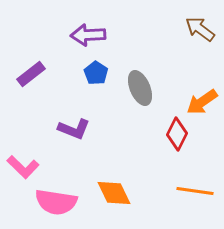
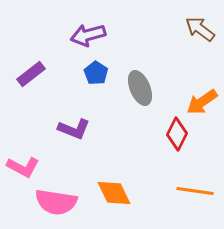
purple arrow: rotated 12 degrees counterclockwise
pink L-shape: rotated 16 degrees counterclockwise
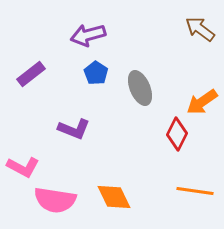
orange diamond: moved 4 px down
pink semicircle: moved 1 px left, 2 px up
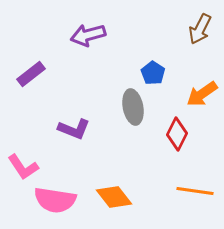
brown arrow: rotated 100 degrees counterclockwise
blue pentagon: moved 57 px right
gray ellipse: moved 7 px left, 19 px down; rotated 12 degrees clockwise
orange arrow: moved 8 px up
pink L-shape: rotated 28 degrees clockwise
orange diamond: rotated 12 degrees counterclockwise
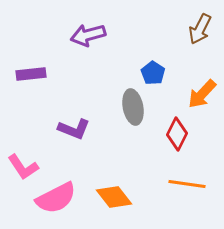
purple rectangle: rotated 32 degrees clockwise
orange arrow: rotated 12 degrees counterclockwise
orange line: moved 8 px left, 7 px up
pink semicircle: moved 1 px right, 2 px up; rotated 36 degrees counterclockwise
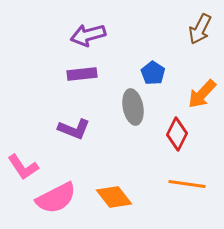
purple rectangle: moved 51 px right
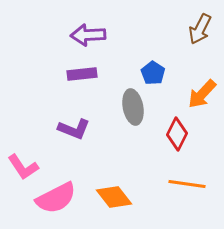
purple arrow: rotated 12 degrees clockwise
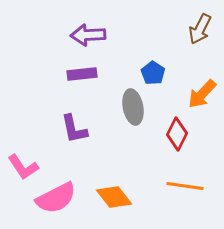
purple L-shape: rotated 56 degrees clockwise
orange line: moved 2 px left, 2 px down
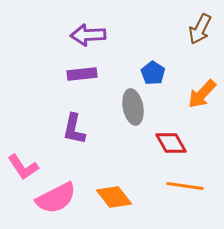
purple L-shape: rotated 24 degrees clockwise
red diamond: moved 6 px left, 9 px down; rotated 56 degrees counterclockwise
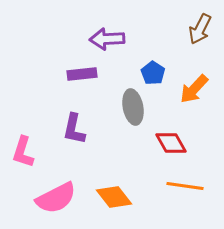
purple arrow: moved 19 px right, 4 px down
orange arrow: moved 8 px left, 5 px up
pink L-shape: moved 15 px up; rotated 52 degrees clockwise
